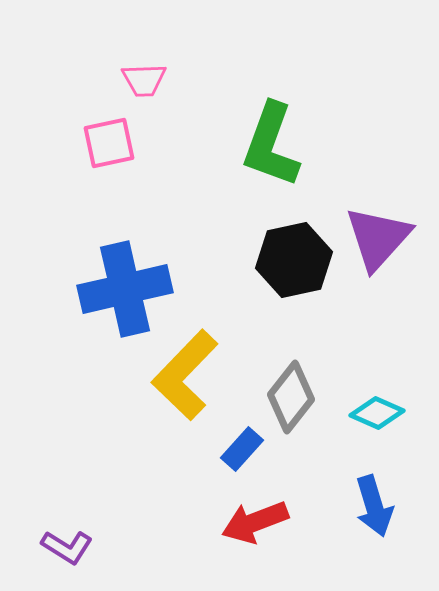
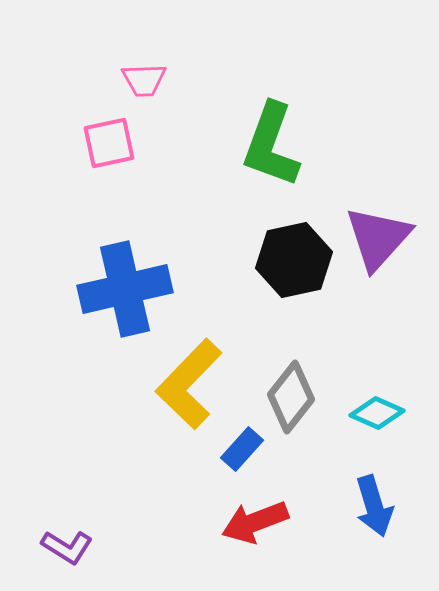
yellow L-shape: moved 4 px right, 9 px down
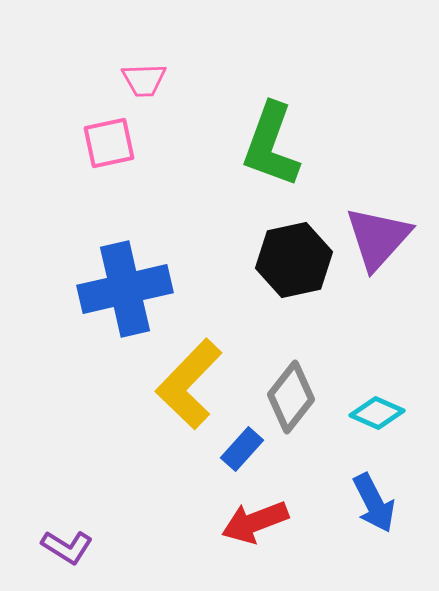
blue arrow: moved 3 px up; rotated 10 degrees counterclockwise
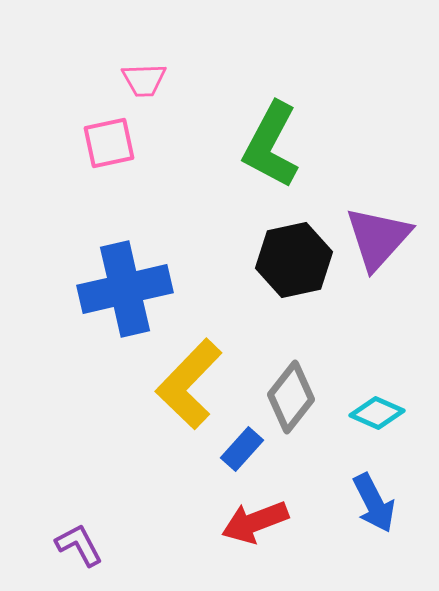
green L-shape: rotated 8 degrees clockwise
purple L-shape: moved 12 px right, 2 px up; rotated 150 degrees counterclockwise
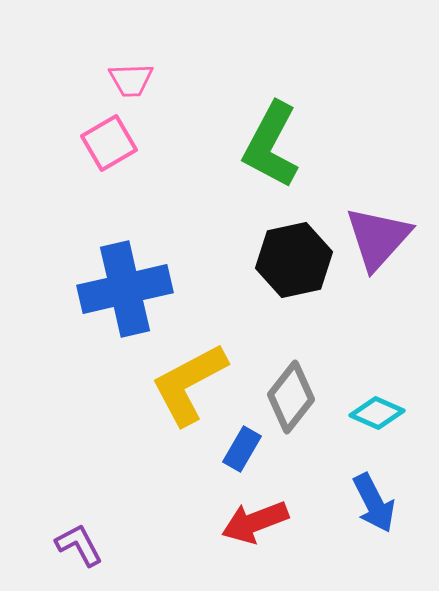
pink trapezoid: moved 13 px left
pink square: rotated 18 degrees counterclockwise
yellow L-shape: rotated 18 degrees clockwise
blue rectangle: rotated 12 degrees counterclockwise
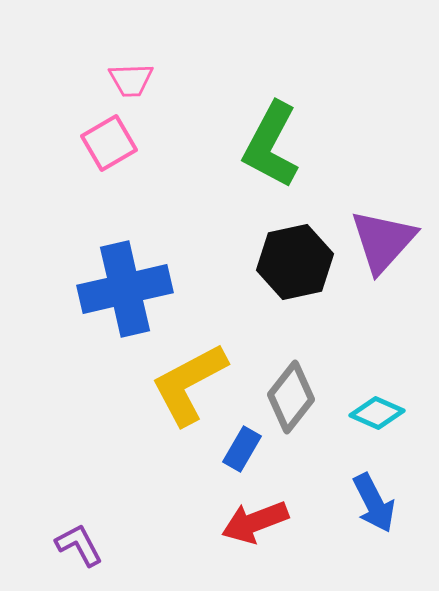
purple triangle: moved 5 px right, 3 px down
black hexagon: moved 1 px right, 2 px down
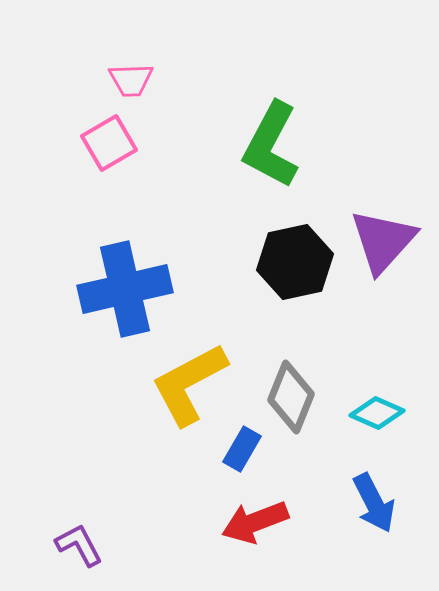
gray diamond: rotated 16 degrees counterclockwise
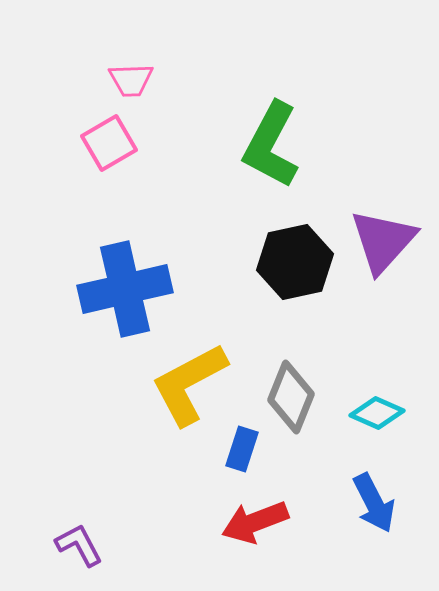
blue rectangle: rotated 12 degrees counterclockwise
